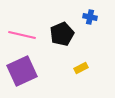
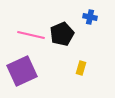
pink line: moved 9 px right
yellow rectangle: rotated 48 degrees counterclockwise
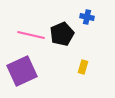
blue cross: moved 3 px left
yellow rectangle: moved 2 px right, 1 px up
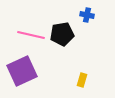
blue cross: moved 2 px up
black pentagon: rotated 15 degrees clockwise
yellow rectangle: moved 1 px left, 13 px down
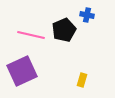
black pentagon: moved 2 px right, 4 px up; rotated 15 degrees counterclockwise
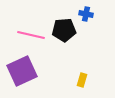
blue cross: moved 1 px left, 1 px up
black pentagon: rotated 20 degrees clockwise
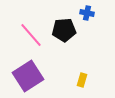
blue cross: moved 1 px right, 1 px up
pink line: rotated 36 degrees clockwise
purple square: moved 6 px right, 5 px down; rotated 8 degrees counterclockwise
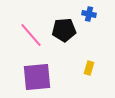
blue cross: moved 2 px right, 1 px down
purple square: moved 9 px right, 1 px down; rotated 28 degrees clockwise
yellow rectangle: moved 7 px right, 12 px up
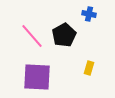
black pentagon: moved 5 px down; rotated 25 degrees counterclockwise
pink line: moved 1 px right, 1 px down
purple square: rotated 8 degrees clockwise
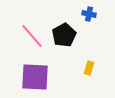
purple square: moved 2 px left
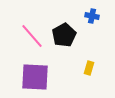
blue cross: moved 3 px right, 2 px down
